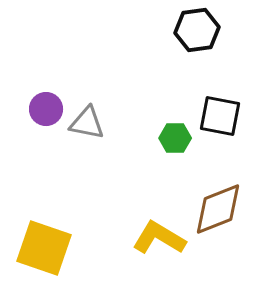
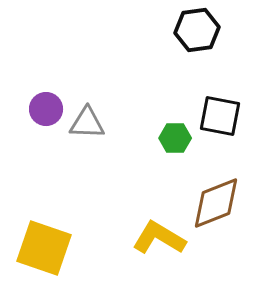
gray triangle: rotated 9 degrees counterclockwise
brown diamond: moved 2 px left, 6 px up
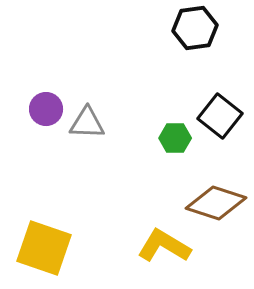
black hexagon: moved 2 px left, 2 px up
black square: rotated 27 degrees clockwise
brown diamond: rotated 40 degrees clockwise
yellow L-shape: moved 5 px right, 8 px down
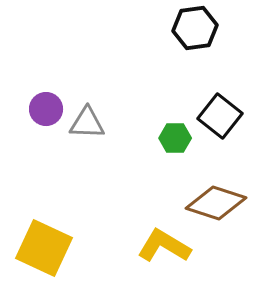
yellow square: rotated 6 degrees clockwise
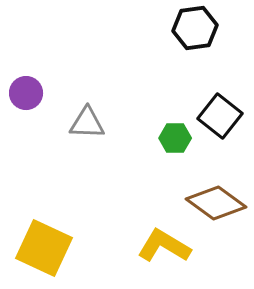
purple circle: moved 20 px left, 16 px up
brown diamond: rotated 18 degrees clockwise
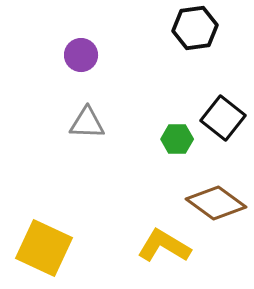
purple circle: moved 55 px right, 38 px up
black square: moved 3 px right, 2 px down
green hexagon: moved 2 px right, 1 px down
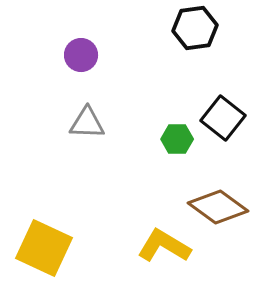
brown diamond: moved 2 px right, 4 px down
